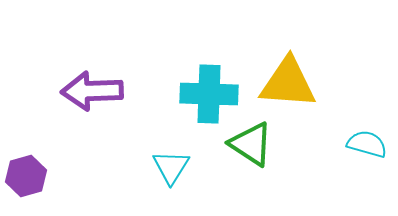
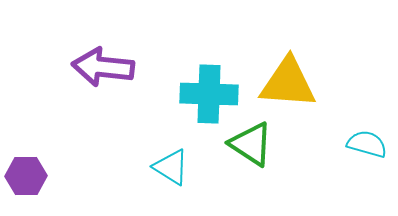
purple arrow: moved 11 px right, 24 px up; rotated 8 degrees clockwise
cyan triangle: rotated 30 degrees counterclockwise
purple hexagon: rotated 15 degrees clockwise
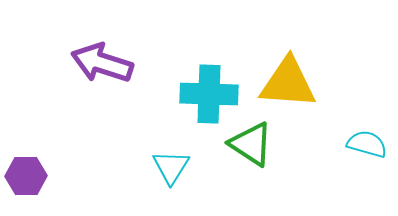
purple arrow: moved 1 px left, 4 px up; rotated 12 degrees clockwise
cyan triangle: rotated 30 degrees clockwise
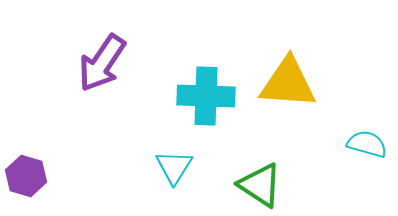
purple arrow: rotated 74 degrees counterclockwise
cyan cross: moved 3 px left, 2 px down
green triangle: moved 9 px right, 41 px down
cyan triangle: moved 3 px right
purple hexagon: rotated 18 degrees clockwise
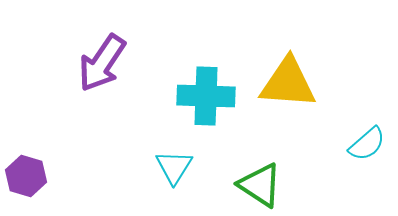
cyan semicircle: rotated 123 degrees clockwise
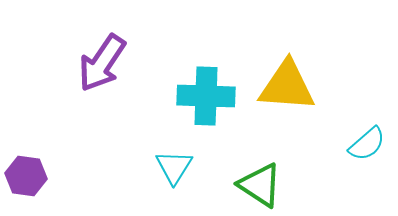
yellow triangle: moved 1 px left, 3 px down
purple hexagon: rotated 9 degrees counterclockwise
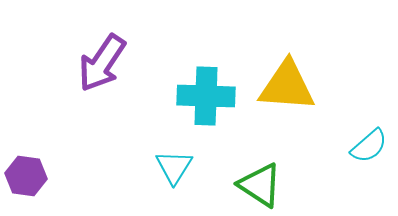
cyan semicircle: moved 2 px right, 2 px down
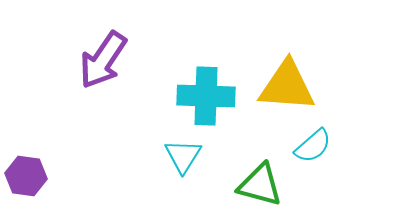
purple arrow: moved 1 px right, 3 px up
cyan semicircle: moved 56 px left
cyan triangle: moved 9 px right, 11 px up
green triangle: rotated 18 degrees counterclockwise
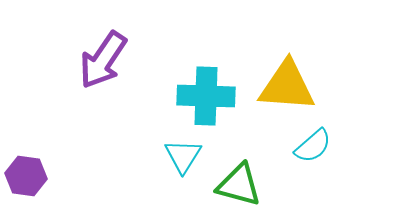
green triangle: moved 21 px left
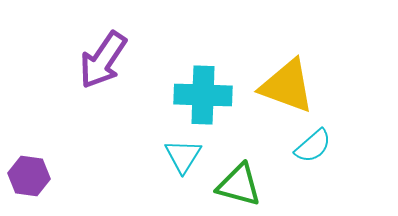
yellow triangle: rotated 16 degrees clockwise
cyan cross: moved 3 px left, 1 px up
purple hexagon: moved 3 px right
